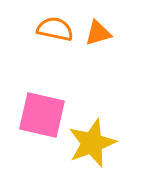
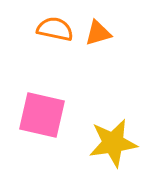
yellow star: moved 21 px right; rotated 12 degrees clockwise
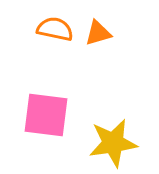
pink square: moved 4 px right; rotated 6 degrees counterclockwise
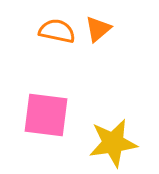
orange semicircle: moved 2 px right, 2 px down
orange triangle: moved 4 px up; rotated 24 degrees counterclockwise
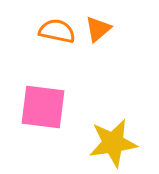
pink square: moved 3 px left, 8 px up
